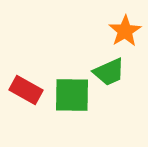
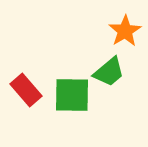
green trapezoid: rotated 16 degrees counterclockwise
red rectangle: rotated 20 degrees clockwise
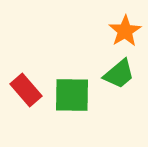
green trapezoid: moved 10 px right, 2 px down
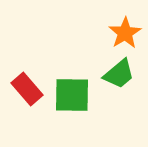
orange star: moved 2 px down
red rectangle: moved 1 px right, 1 px up
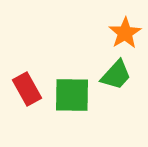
green trapezoid: moved 3 px left, 1 px down; rotated 8 degrees counterclockwise
red rectangle: rotated 12 degrees clockwise
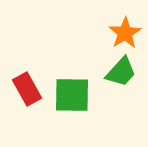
green trapezoid: moved 5 px right, 3 px up
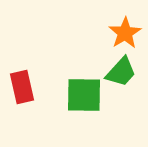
red rectangle: moved 5 px left, 2 px up; rotated 16 degrees clockwise
green square: moved 12 px right
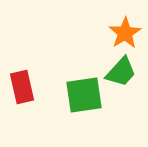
green square: rotated 9 degrees counterclockwise
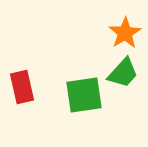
green trapezoid: moved 2 px right, 1 px down
